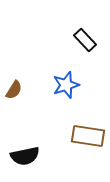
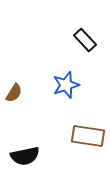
brown semicircle: moved 3 px down
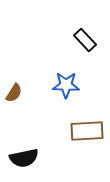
blue star: rotated 20 degrees clockwise
brown rectangle: moved 1 px left, 5 px up; rotated 12 degrees counterclockwise
black semicircle: moved 1 px left, 2 px down
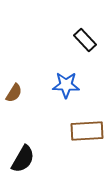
black semicircle: moved 1 px left, 1 px down; rotated 48 degrees counterclockwise
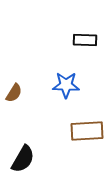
black rectangle: rotated 45 degrees counterclockwise
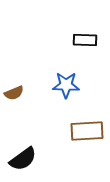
brown semicircle: rotated 36 degrees clockwise
black semicircle: rotated 24 degrees clockwise
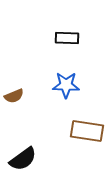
black rectangle: moved 18 px left, 2 px up
brown semicircle: moved 3 px down
brown rectangle: rotated 12 degrees clockwise
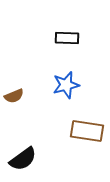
blue star: rotated 16 degrees counterclockwise
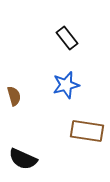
black rectangle: rotated 50 degrees clockwise
brown semicircle: rotated 84 degrees counterclockwise
black semicircle: rotated 60 degrees clockwise
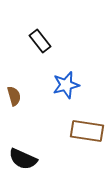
black rectangle: moved 27 px left, 3 px down
